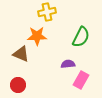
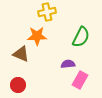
pink rectangle: moved 1 px left
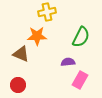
purple semicircle: moved 2 px up
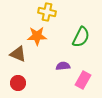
yellow cross: rotated 24 degrees clockwise
brown triangle: moved 3 px left
purple semicircle: moved 5 px left, 4 px down
pink rectangle: moved 3 px right
red circle: moved 2 px up
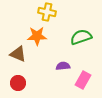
green semicircle: rotated 135 degrees counterclockwise
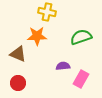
pink rectangle: moved 2 px left, 1 px up
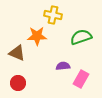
yellow cross: moved 6 px right, 3 px down
brown triangle: moved 1 px left, 1 px up
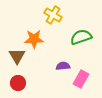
yellow cross: rotated 18 degrees clockwise
orange star: moved 3 px left, 3 px down
brown triangle: moved 3 px down; rotated 36 degrees clockwise
